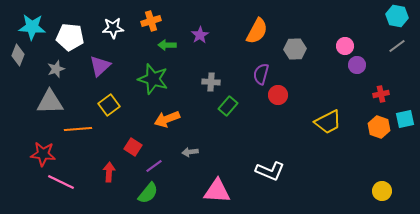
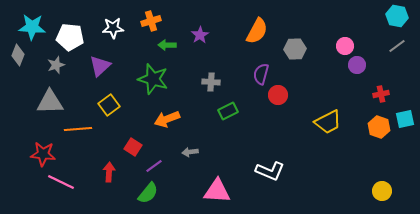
gray star: moved 4 px up
green rectangle: moved 5 px down; rotated 24 degrees clockwise
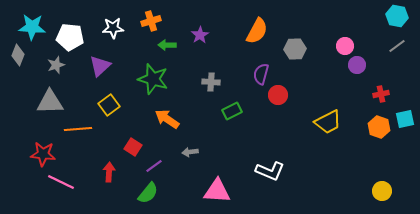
green rectangle: moved 4 px right
orange arrow: rotated 55 degrees clockwise
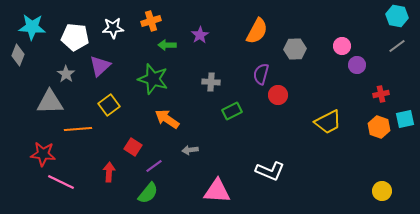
white pentagon: moved 5 px right
pink circle: moved 3 px left
gray star: moved 10 px right, 9 px down; rotated 18 degrees counterclockwise
gray arrow: moved 2 px up
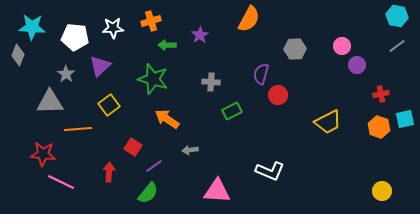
orange semicircle: moved 8 px left, 12 px up
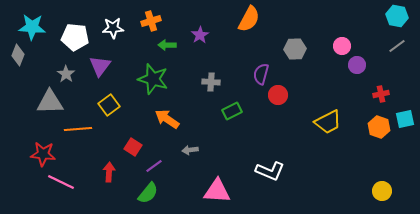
purple triangle: rotated 10 degrees counterclockwise
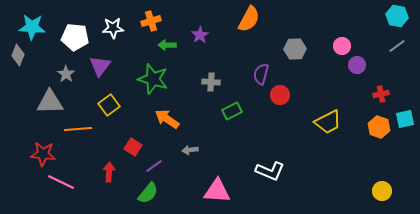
red circle: moved 2 px right
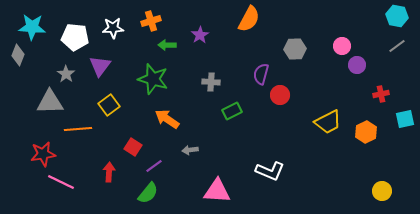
orange hexagon: moved 13 px left, 5 px down; rotated 15 degrees clockwise
red star: rotated 15 degrees counterclockwise
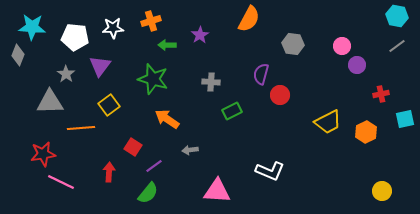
gray hexagon: moved 2 px left, 5 px up; rotated 10 degrees clockwise
orange line: moved 3 px right, 1 px up
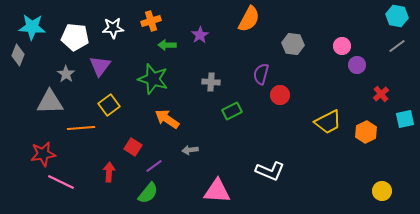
red cross: rotated 28 degrees counterclockwise
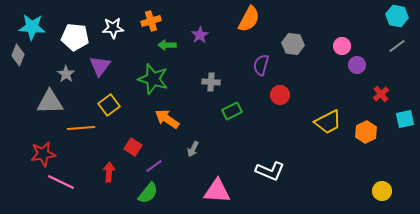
purple semicircle: moved 9 px up
gray arrow: moved 3 px right, 1 px up; rotated 56 degrees counterclockwise
